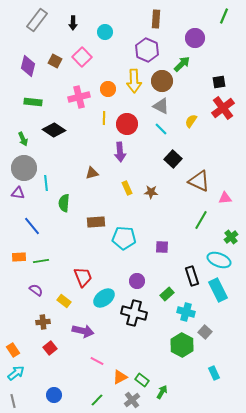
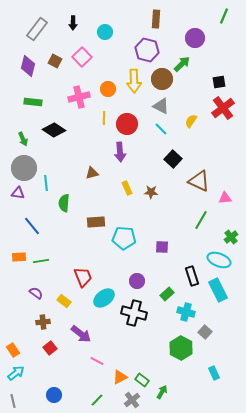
gray rectangle at (37, 20): moved 9 px down
purple hexagon at (147, 50): rotated 10 degrees counterclockwise
brown circle at (162, 81): moved 2 px up
purple semicircle at (36, 290): moved 3 px down
purple arrow at (83, 331): moved 2 px left, 3 px down; rotated 25 degrees clockwise
green hexagon at (182, 345): moved 1 px left, 3 px down
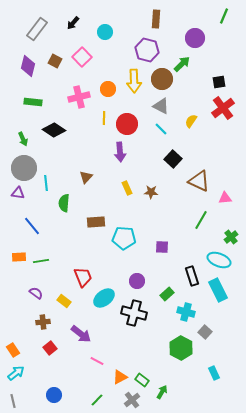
black arrow at (73, 23): rotated 40 degrees clockwise
brown triangle at (92, 173): moved 6 px left, 4 px down; rotated 32 degrees counterclockwise
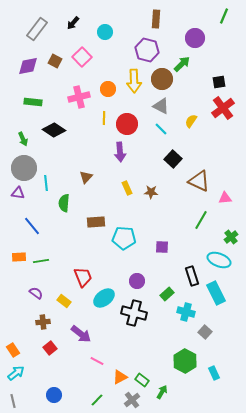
purple diamond at (28, 66): rotated 65 degrees clockwise
cyan rectangle at (218, 290): moved 2 px left, 3 px down
green hexagon at (181, 348): moved 4 px right, 13 px down
